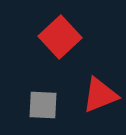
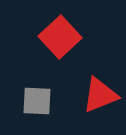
gray square: moved 6 px left, 4 px up
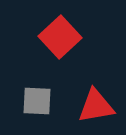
red triangle: moved 4 px left, 11 px down; rotated 12 degrees clockwise
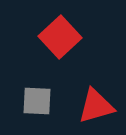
red triangle: rotated 6 degrees counterclockwise
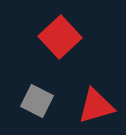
gray square: rotated 24 degrees clockwise
